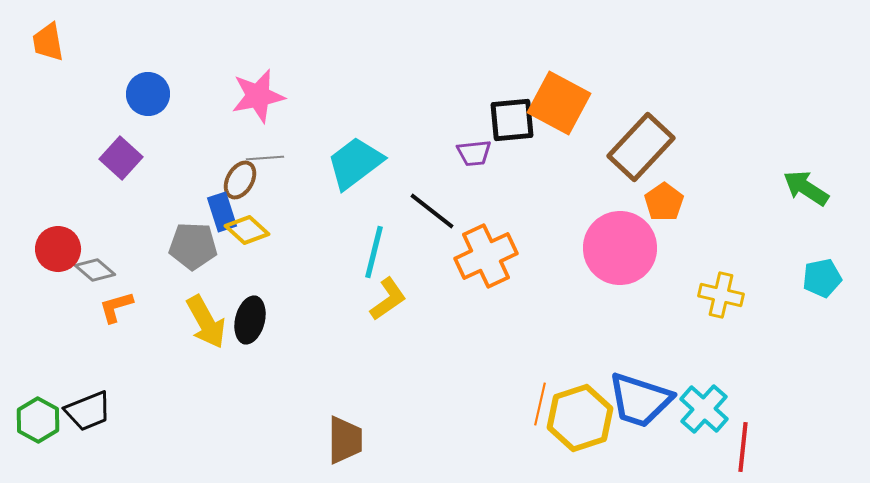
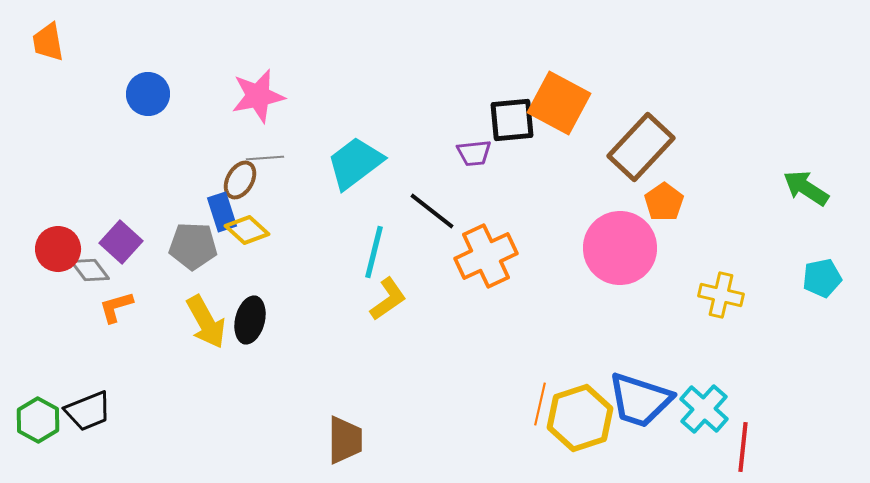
purple square: moved 84 px down
gray diamond: moved 5 px left; rotated 12 degrees clockwise
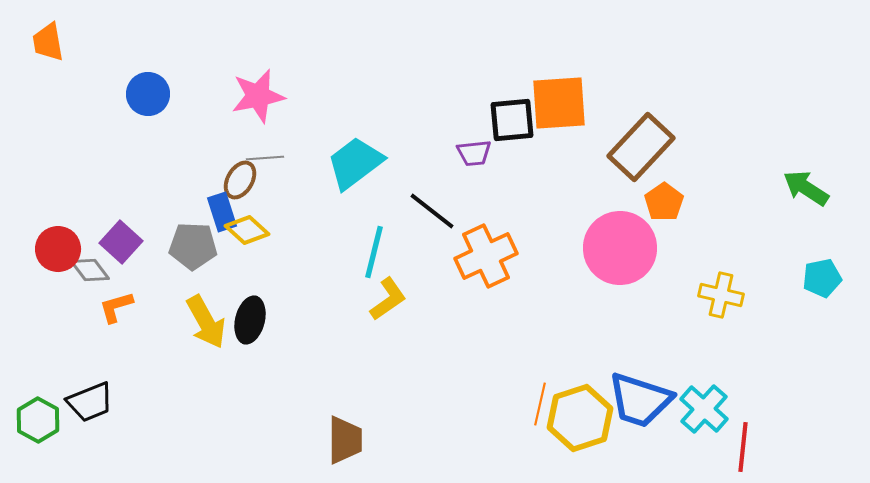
orange square: rotated 32 degrees counterclockwise
black trapezoid: moved 2 px right, 9 px up
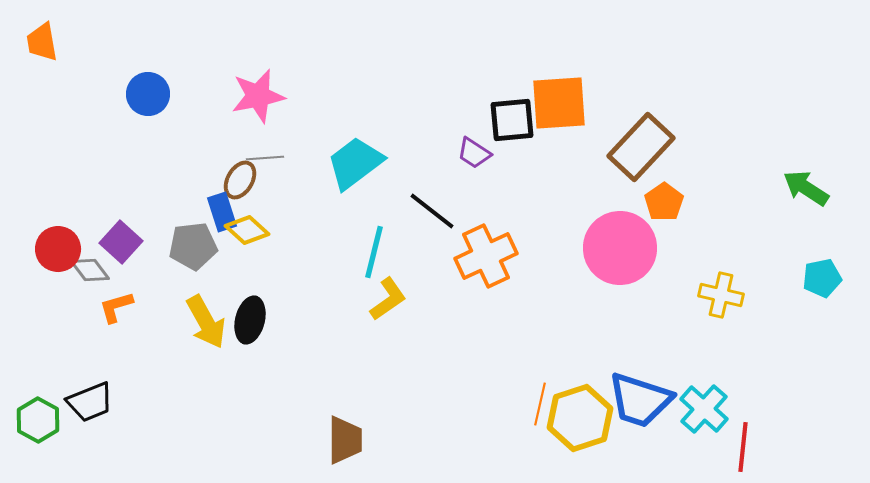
orange trapezoid: moved 6 px left
purple trapezoid: rotated 39 degrees clockwise
gray pentagon: rotated 9 degrees counterclockwise
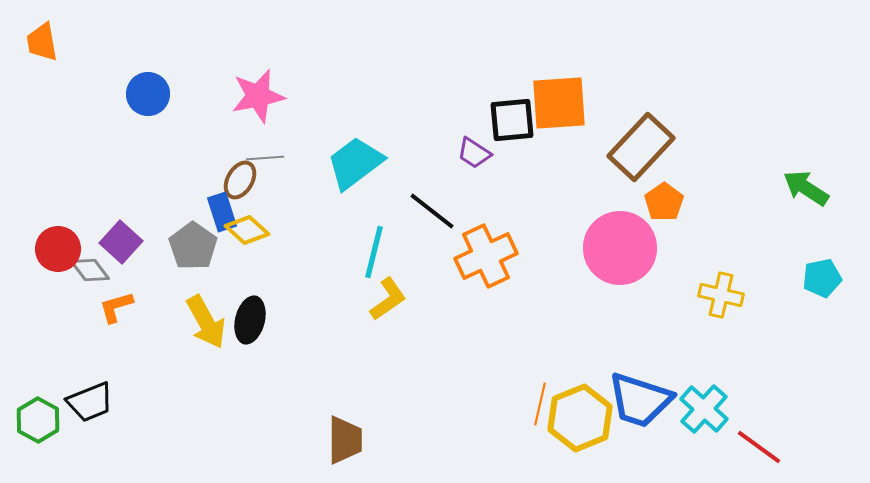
gray pentagon: rotated 30 degrees counterclockwise
yellow hexagon: rotated 4 degrees counterclockwise
red line: moved 16 px right; rotated 60 degrees counterclockwise
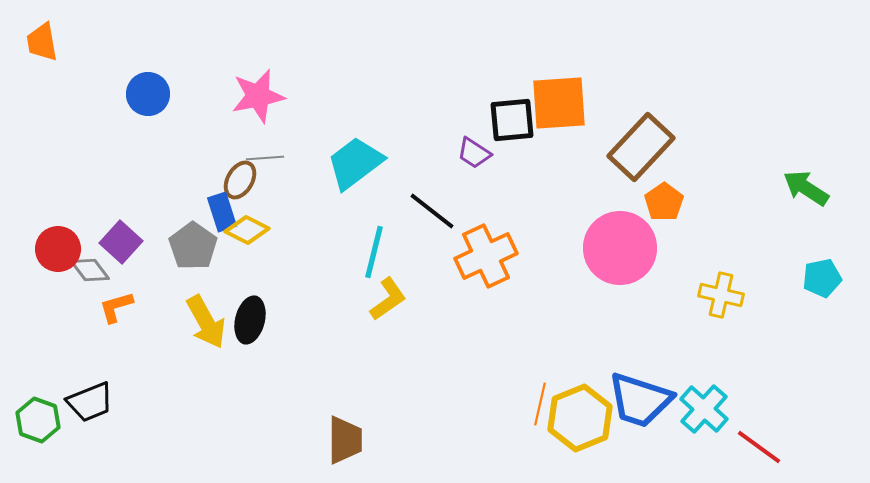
yellow diamond: rotated 15 degrees counterclockwise
green hexagon: rotated 9 degrees counterclockwise
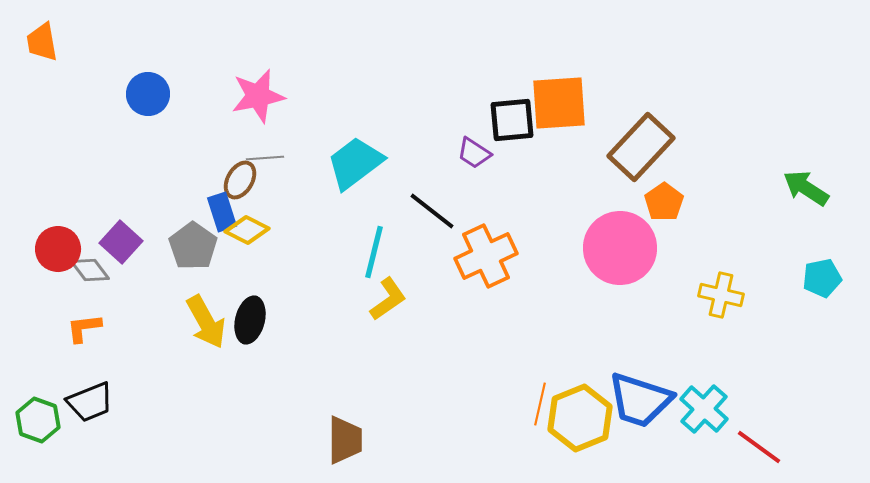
orange L-shape: moved 32 px left, 21 px down; rotated 9 degrees clockwise
